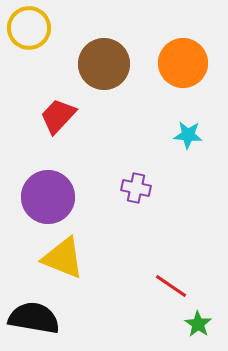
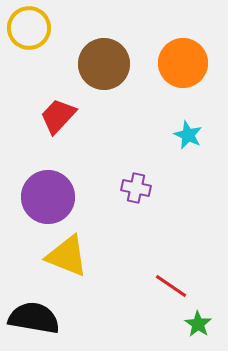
cyan star: rotated 20 degrees clockwise
yellow triangle: moved 4 px right, 2 px up
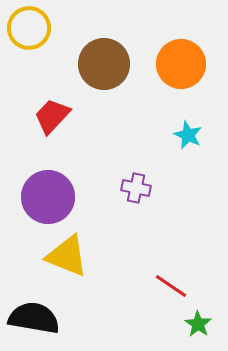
orange circle: moved 2 px left, 1 px down
red trapezoid: moved 6 px left
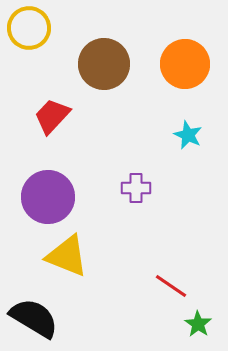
orange circle: moved 4 px right
purple cross: rotated 12 degrees counterclockwise
black semicircle: rotated 21 degrees clockwise
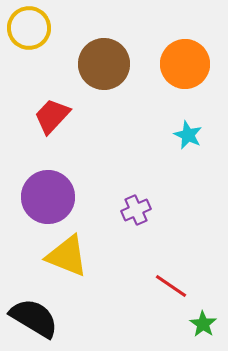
purple cross: moved 22 px down; rotated 24 degrees counterclockwise
green star: moved 5 px right
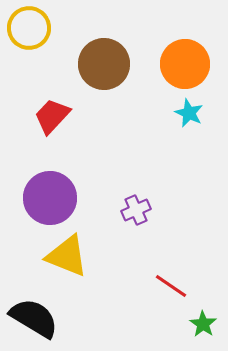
cyan star: moved 1 px right, 22 px up
purple circle: moved 2 px right, 1 px down
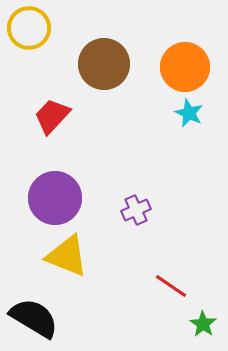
orange circle: moved 3 px down
purple circle: moved 5 px right
